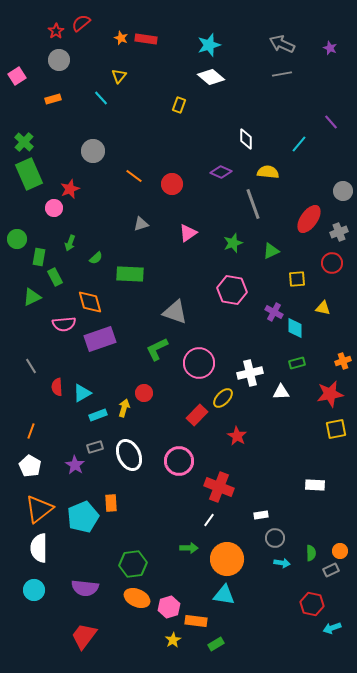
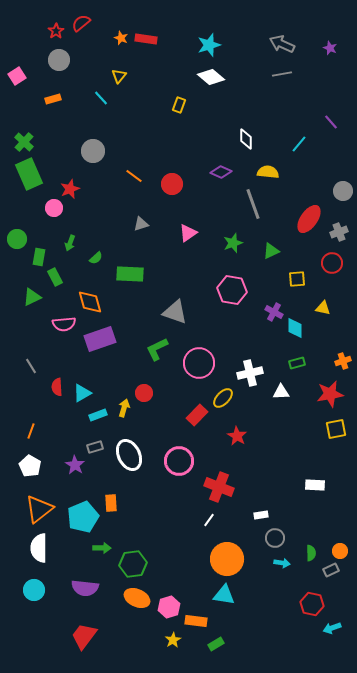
green arrow at (189, 548): moved 87 px left
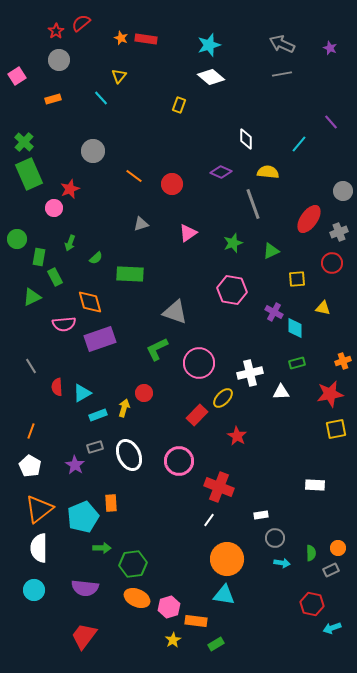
orange circle at (340, 551): moved 2 px left, 3 px up
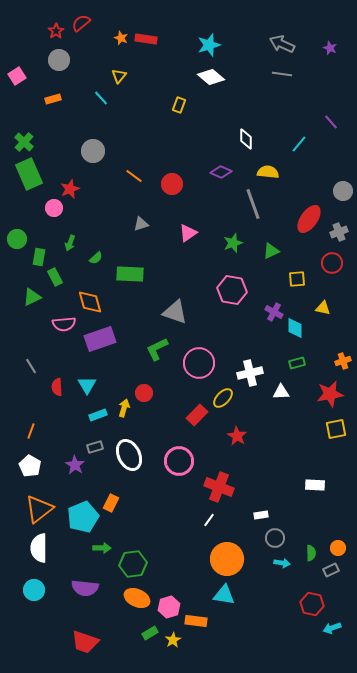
gray line at (282, 74): rotated 18 degrees clockwise
cyan triangle at (82, 393): moved 5 px right, 8 px up; rotated 30 degrees counterclockwise
orange rectangle at (111, 503): rotated 30 degrees clockwise
red trapezoid at (84, 636): moved 1 px right, 6 px down; rotated 108 degrees counterclockwise
green rectangle at (216, 644): moved 66 px left, 11 px up
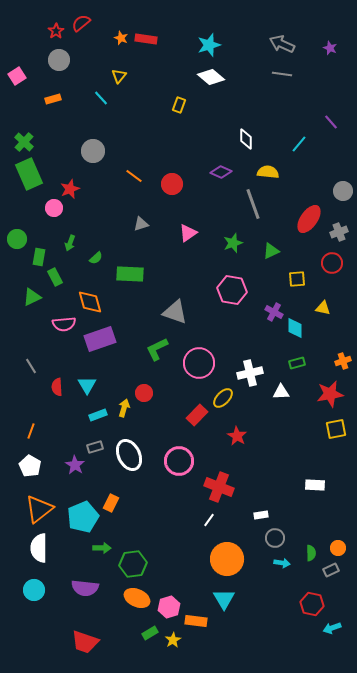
cyan triangle at (224, 595): moved 4 px down; rotated 50 degrees clockwise
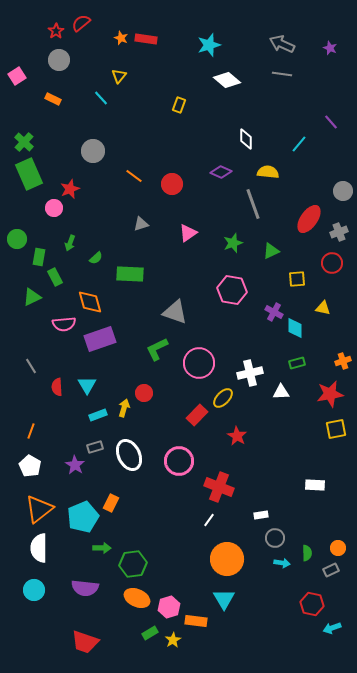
white diamond at (211, 77): moved 16 px right, 3 px down
orange rectangle at (53, 99): rotated 42 degrees clockwise
green semicircle at (311, 553): moved 4 px left
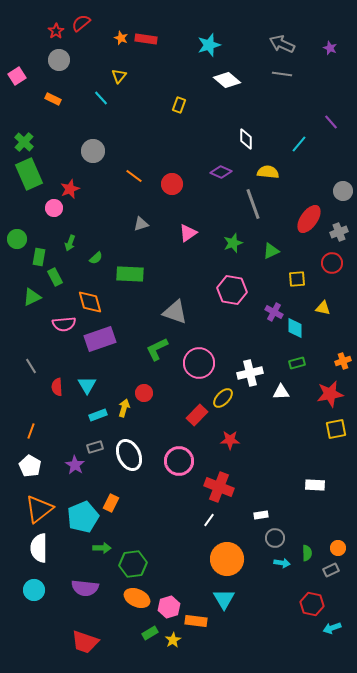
red star at (237, 436): moved 7 px left, 4 px down; rotated 30 degrees counterclockwise
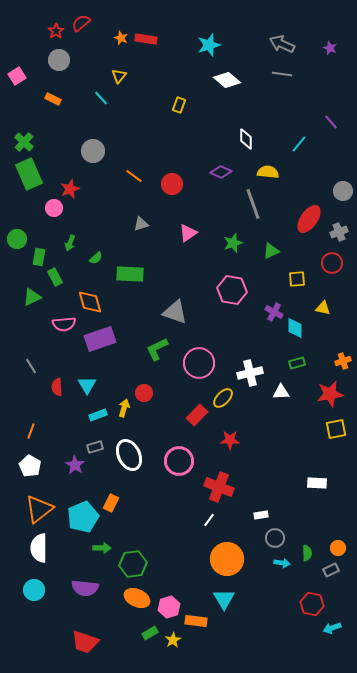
white rectangle at (315, 485): moved 2 px right, 2 px up
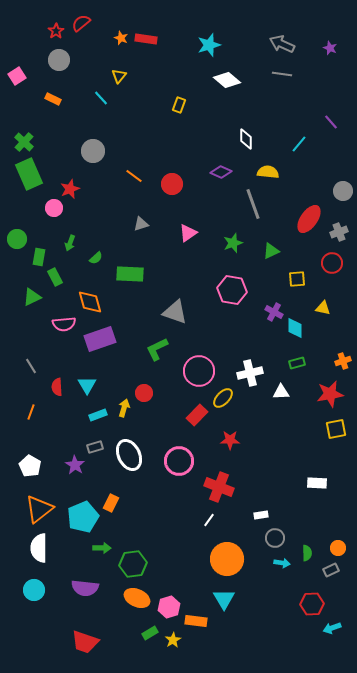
pink circle at (199, 363): moved 8 px down
orange line at (31, 431): moved 19 px up
red hexagon at (312, 604): rotated 15 degrees counterclockwise
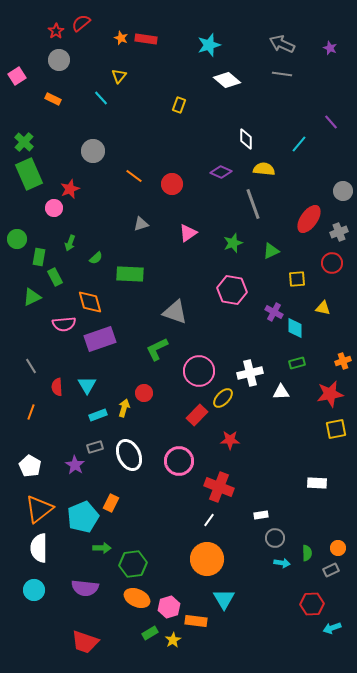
yellow semicircle at (268, 172): moved 4 px left, 3 px up
orange circle at (227, 559): moved 20 px left
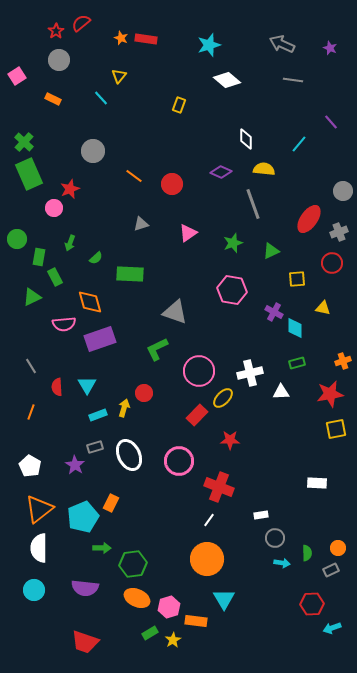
gray line at (282, 74): moved 11 px right, 6 px down
